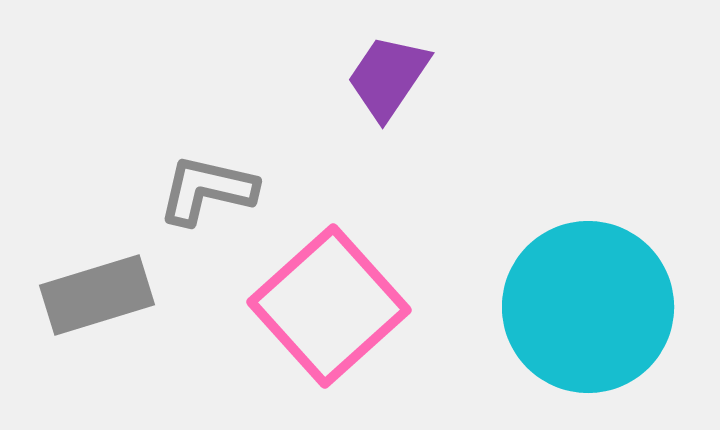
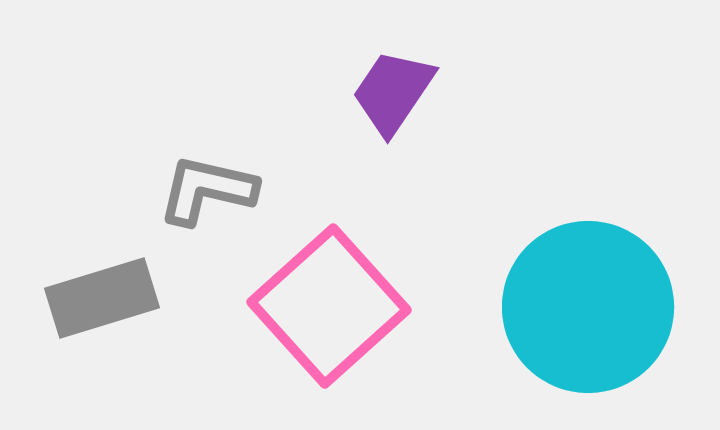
purple trapezoid: moved 5 px right, 15 px down
gray rectangle: moved 5 px right, 3 px down
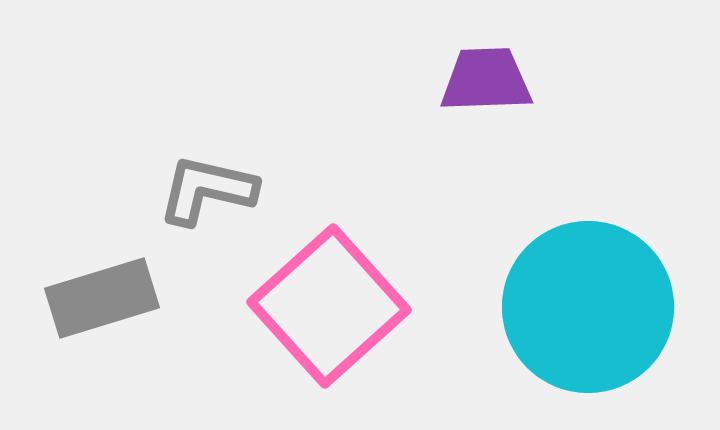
purple trapezoid: moved 93 px right, 12 px up; rotated 54 degrees clockwise
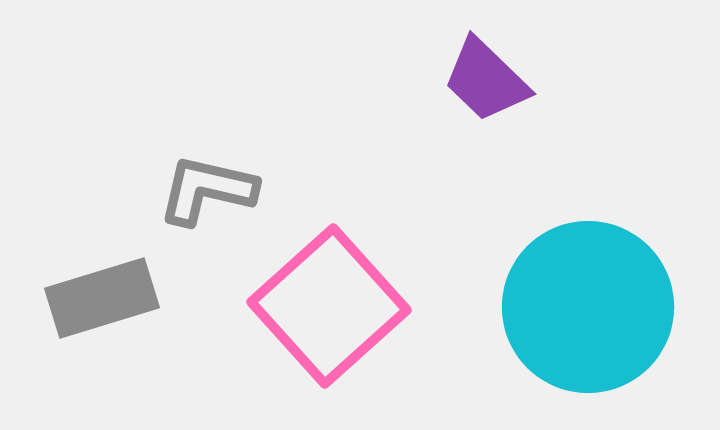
purple trapezoid: rotated 134 degrees counterclockwise
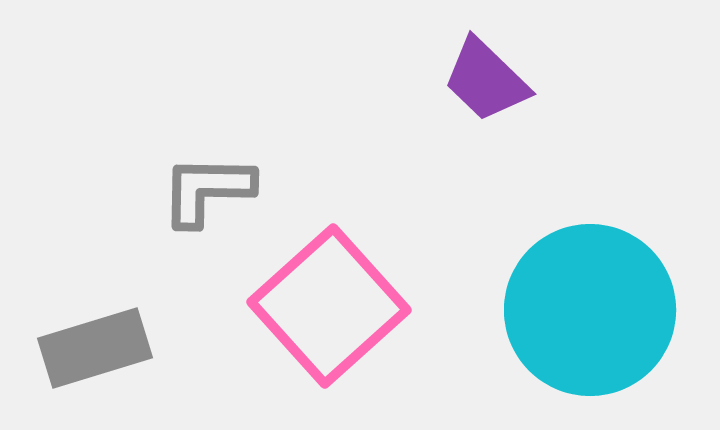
gray L-shape: rotated 12 degrees counterclockwise
gray rectangle: moved 7 px left, 50 px down
cyan circle: moved 2 px right, 3 px down
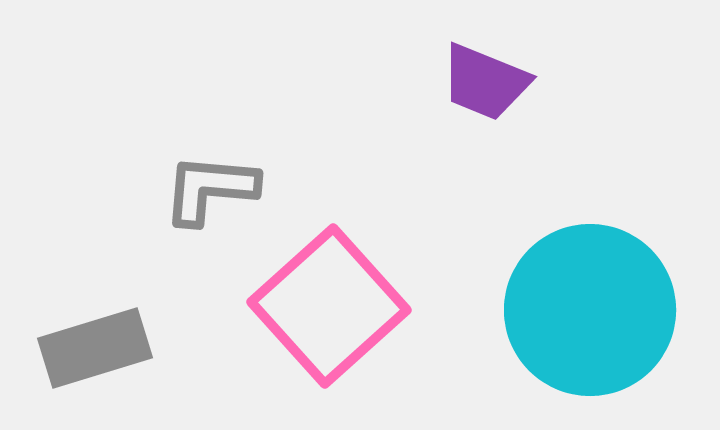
purple trapezoid: moved 1 px left, 2 px down; rotated 22 degrees counterclockwise
gray L-shape: moved 3 px right, 1 px up; rotated 4 degrees clockwise
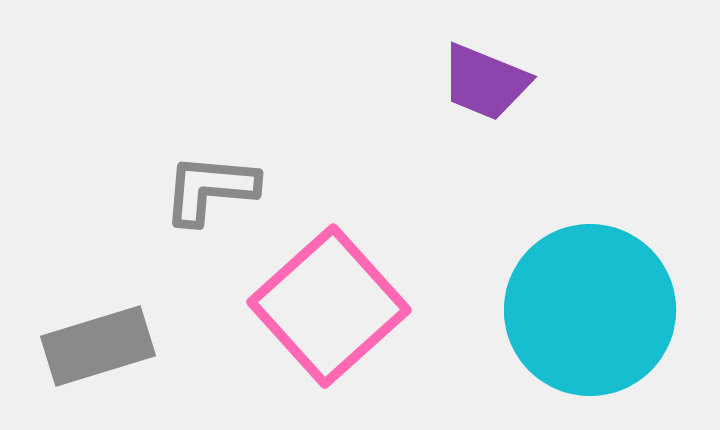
gray rectangle: moved 3 px right, 2 px up
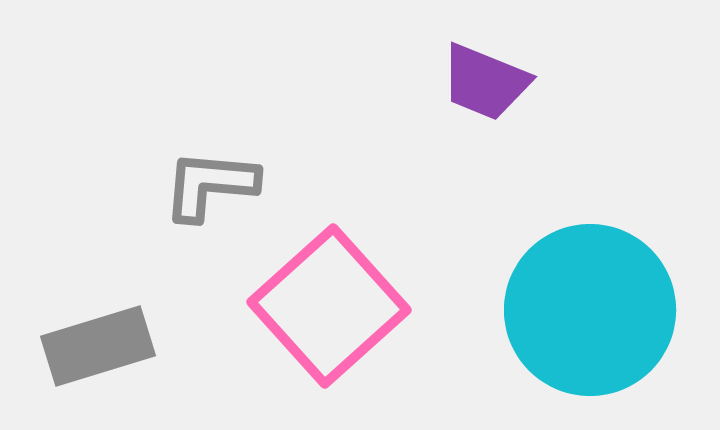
gray L-shape: moved 4 px up
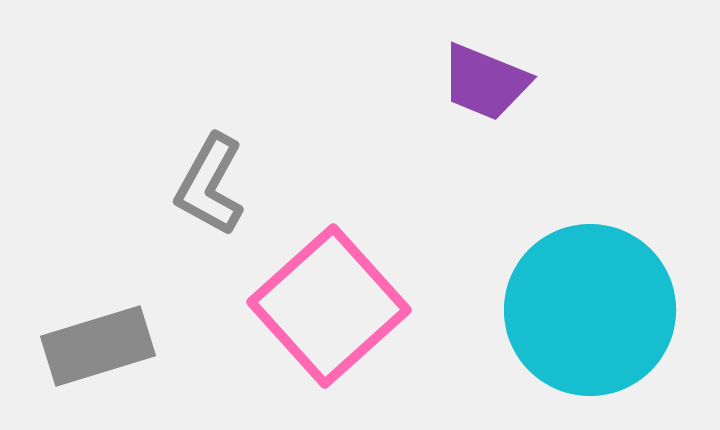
gray L-shape: rotated 66 degrees counterclockwise
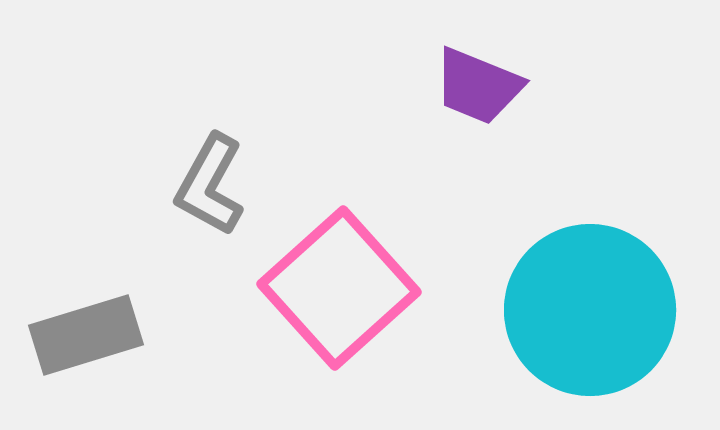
purple trapezoid: moved 7 px left, 4 px down
pink square: moved 10 px right, 18 px up
gray rectangle: moved 12 px left, 11 px up
